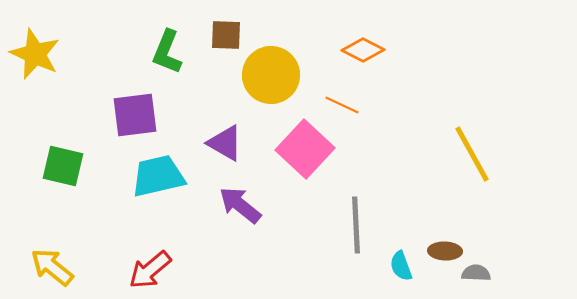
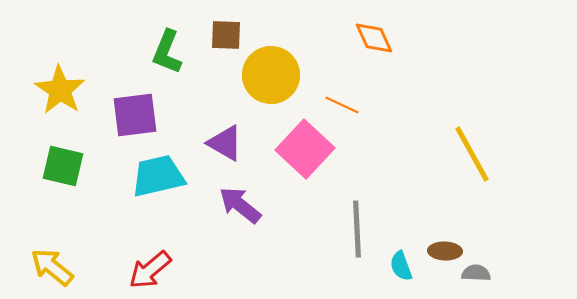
orange diamond: moved 11 px right, 12 px up; rotated 39 degrees clockwise
yellow star: moved 25 px right, 36 px down; rotated 9 degrees clockwise
gray line: moved 1 px right, 4 px down
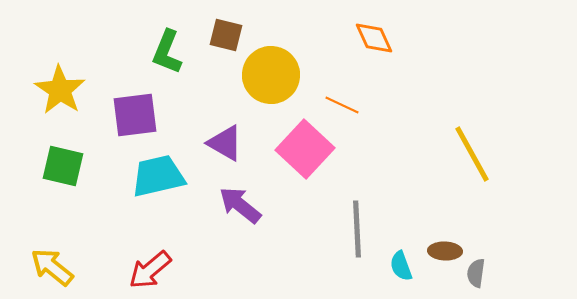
brown square: rotated 12 degrees clockwise
gray semicircle: rotated 84 degrees counterclockwise
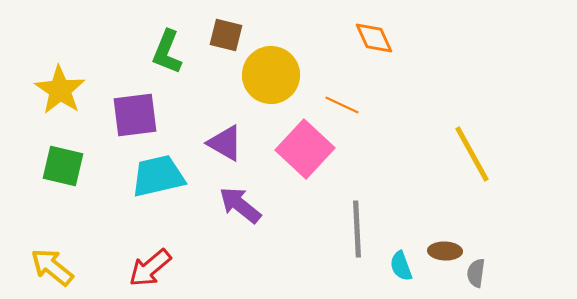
red arrow: moved 2 px up
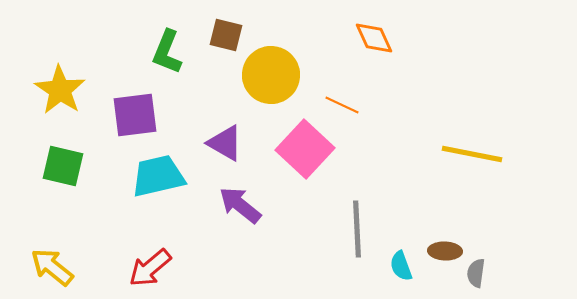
yellow line: rotated 50 degrees counterclockwise
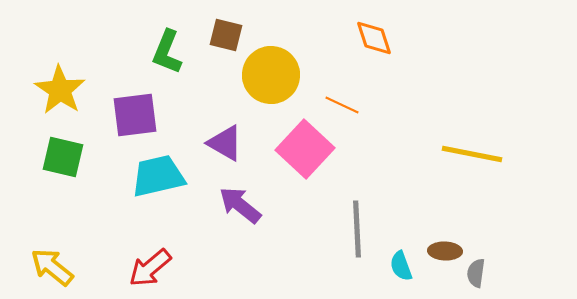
orange diamond: rotated 6 degrees clockwise
green square: moved 9 px up
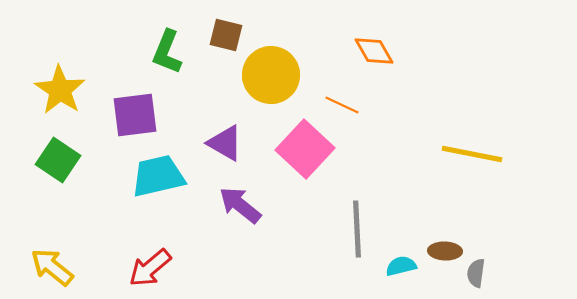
orange diamond: moved 13 px down; rotated 12 degrees counterclockwise
green square: moved 5 px left, 3 px down; rotated 21 degrees clockwise
cyan semicircle: rotated 96 degrees clockwise
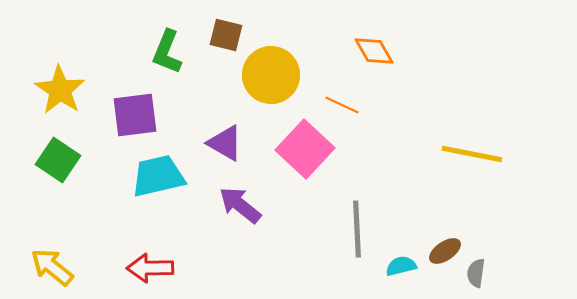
brown ellipse: rotated 36 degrees counterclockwise
red arrow: rotated 39 degrees clockwise
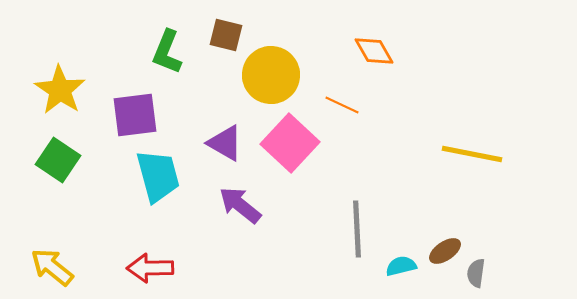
pink square: moved 15 px left, 6 px up
cyan trapezoid: rotated 88 degrees clockwise
